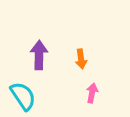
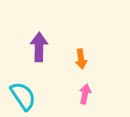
purple arrow: moved 8 px up
pink arrow: moved 7 px left, 1 px down
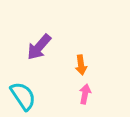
purple arrow: rotated 140 degrees counterclockwise
orange arrow: moved 6 px down
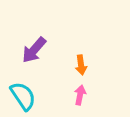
purple arrow: moved 5 px left, 3 px down
pink arrow: moved 5 px left, 1 px down
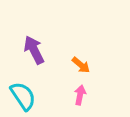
purple arrow: rotated 112 degrees clockwise
orange arrow: rotated 42 degrees counterclockwise
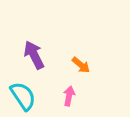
purple arrow: moved 5 px down
pink arrow: moved 11 px left, 1 px down
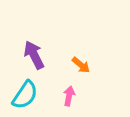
cyan semicircle: moved 2 px right, 1 px up; rotated 68 degrees clockwise
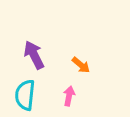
cyan semicircle: rotated 152 degrees clockwise
